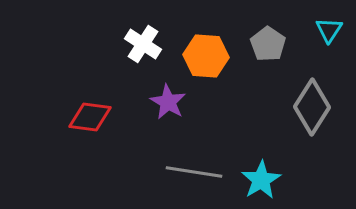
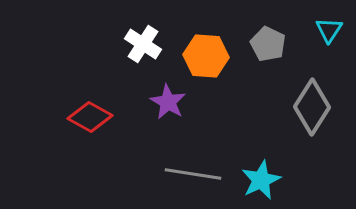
gray pentagon: rotated 8 degrees counterclockwise
red diamond: rotated 21 degrees clockwise
gray line: moved 1 px left, 2 px down
cyan star: rotated 6 degrees clockwise
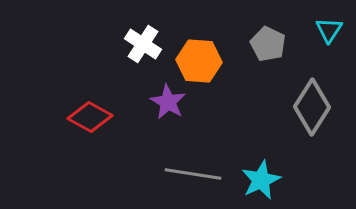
orange hexagon: moved 7 px left, 5 px down
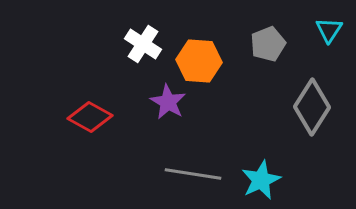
gray pentagon: rotated 24 degrees clockwise
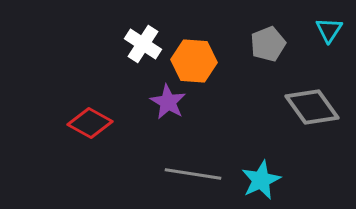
orange hexagon: moved 5 px left
gray diamond: rotated 68 degrees counterclockwise
red diamond: moved 6 px down
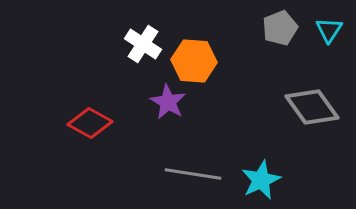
gray pentagon: moved 12 px right, 16 px up
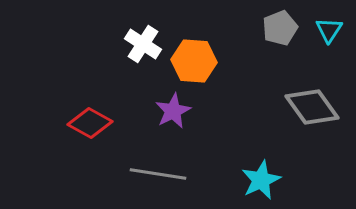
purple star: moved 5 px right, 9 px down; rotated 15 degrees clockwise
gray line: moved 35 px left
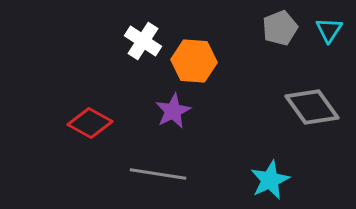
white cross: moved 3 px up
cyan star: moved 9 px right
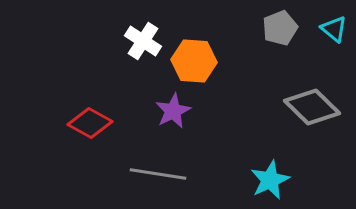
cyan triangle: moved 5 px right, 1 px up; rotated 24 degrees counterclockwise
gray diamond: rotated 10 degrees counterclockwise
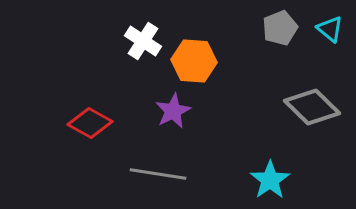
cyan triangle: moved 4 px left
cyan star: rotated 9 degrees counterclockwise
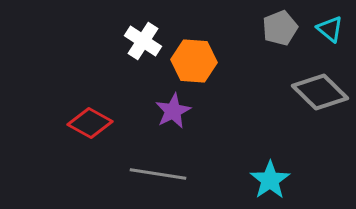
gray diamond: moved 8 px right, 15 px up
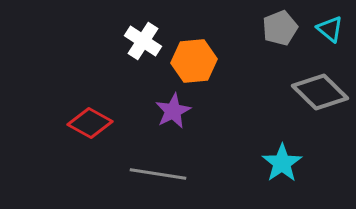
orange hexagon: rotated 9 degrees counterclockwise
cyan star: moved 12 px right, 17 px up
